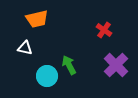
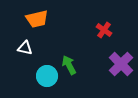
purple cross: moved 5 px right, 1 px up
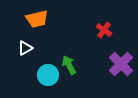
white triangle: rotated 42 degrees counterclockwise
cyan circle: moved 1 px right, 1 px up
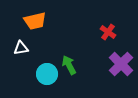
orange trapezoid: moved 2 px left, 2 px down
red cross: moved 4 px right, 2 px down
white triangle: moved 4 px left; rotated 21 degrees clockwise
cyan circle: moved 1 px left, 1 px up
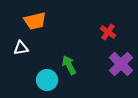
cyan circle: moved 6 px down
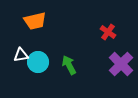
white triangle: moved 7 px down
cyan circle: moved 9 px left, 18 px up
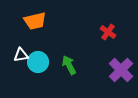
purple cross: moved 6 px down
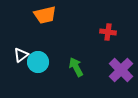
orange trapezoid: moved 10 px right, 6 px up
red cross: rotated 28 degrees counterclockwise
white triangle: rotated 28 degrees counterclockwise
green arrow: moved 7 px right, 2 px down
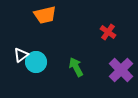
red cross: rotated 28 degrees clockwise
cyan circle: moved 2 px left
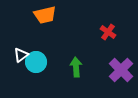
green arrow: rotated 24 degrees clockwise
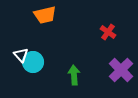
white triangle: rotated 35 degrees counterclockwise
cyan circle: moved 3 px left
green arrow: moved 2 px left, 8 px down
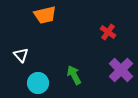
cyan circle: moved 5 px right, 21 px down
green arrow: rotated 24 degrees counterclockwise
